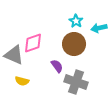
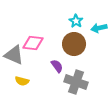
pink diamond: rotated 25 degrees clockwise
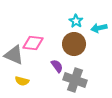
gray cross: moved 1 px left, 2 px up
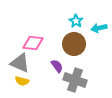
gray triangle: moved 6 px right, 8 px down
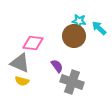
cyan star: moved 3 px right; rotated 24 degrees counterclockwise
cyan arrow: rotated 56 degrees clockwise
brown circle: moved 8 px up
gray cross: moved 3 px left, 2 px down
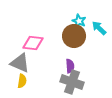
cyan star: rotated 16 degrees clockwise
purple semicircle: moved 13 px right; rotated 32 degrees clockwise
yellow semicircle: rotated 96 degrees counterclockwise
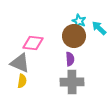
purple semicircle: moved 7 px up
gray cross: rotated 20 degrees counterclockwise
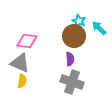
pink diamond: moved 6 px left, 2 px up
gray cross: rotated 20 degrees clockwise
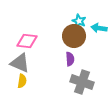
cyan arrow: rotated 35 degrees counterclockwise
gray cross: moved 10 px right
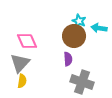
pink diamond: rotated 60 degrees clockwise
purple semicircle: moved 2 px left
gray triangle: rotated 50 degrees clockwise
